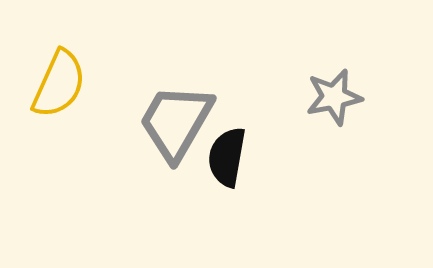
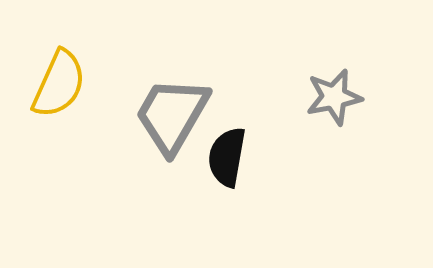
gray trapezoid: moved 4 px left, 7 px up
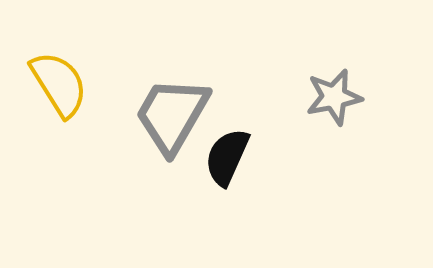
yellow semicircle: rotated 56 degrees counterclockwise
black semicircle: rotated 14 degrees clockwise
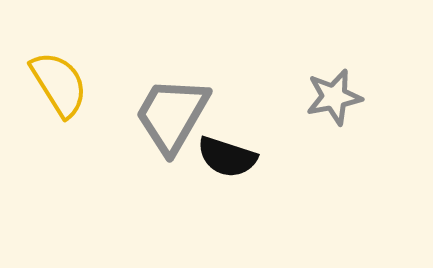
black semicircle: rotated 96 degrees counterclockwise
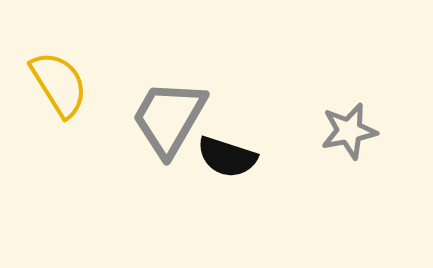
gray star: moved 15 px right, 34 px down
gray trapezoid: moved 3 px left, 3 px down
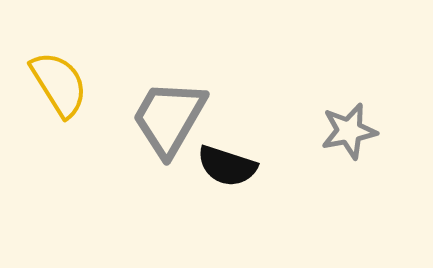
black semicircle: moved 9 px down
